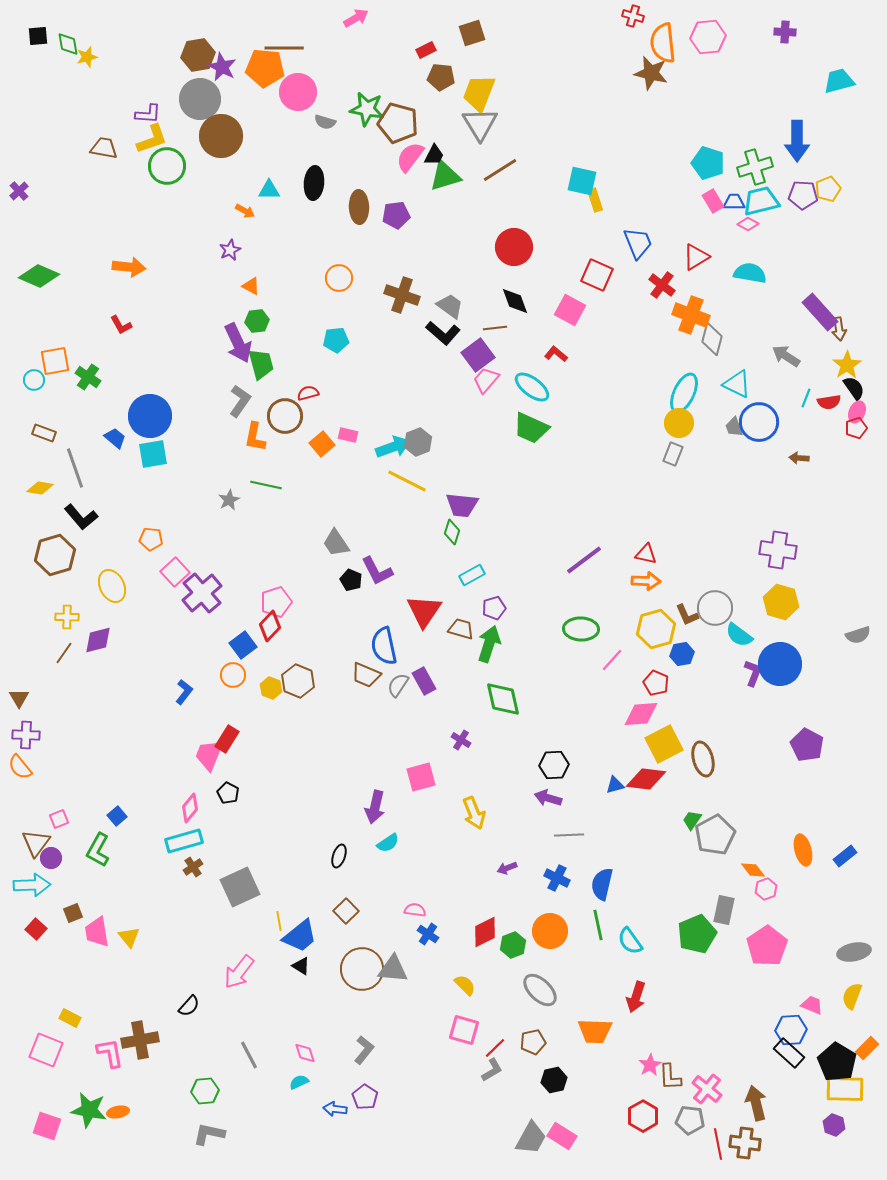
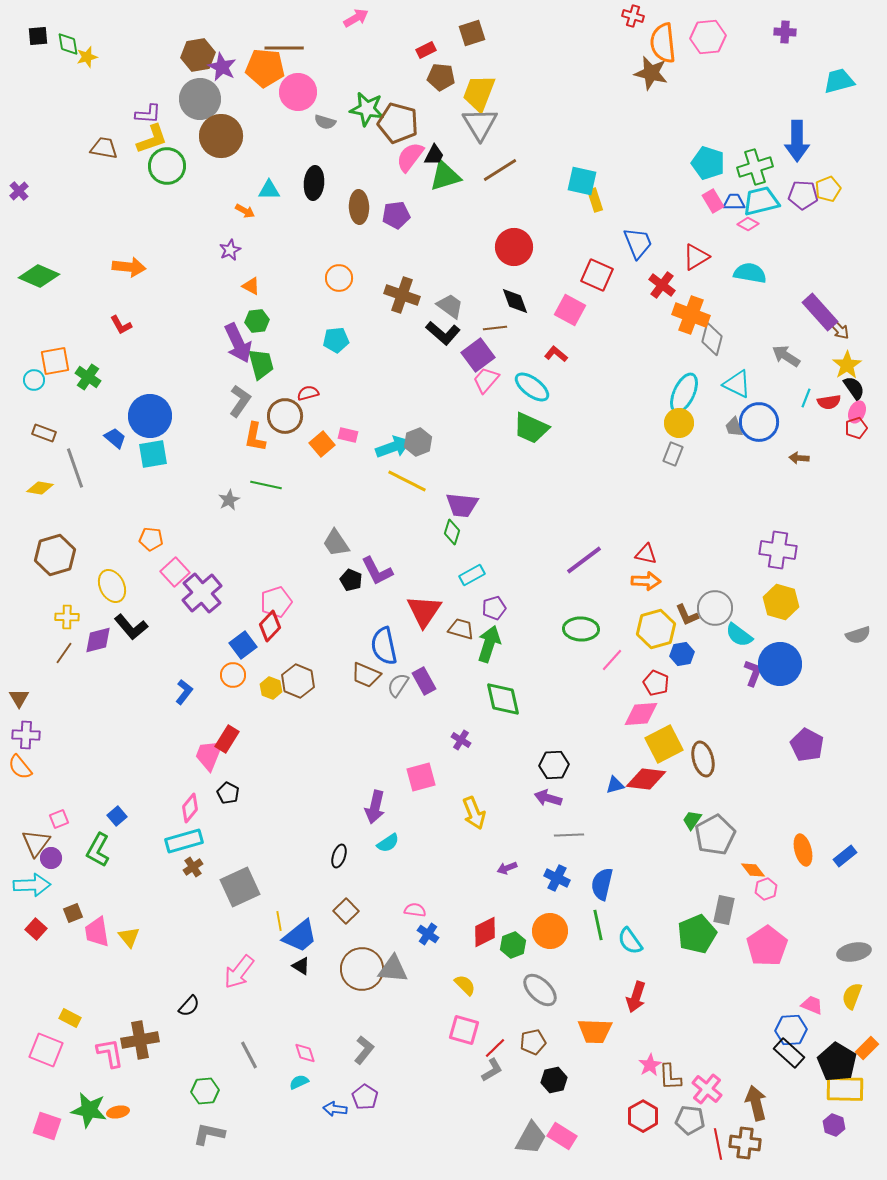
brown arrow at (839, 329): rotated 35 degrees counterclockwise
black L-shape at (81, 517): moved 50 px right, 110 px down
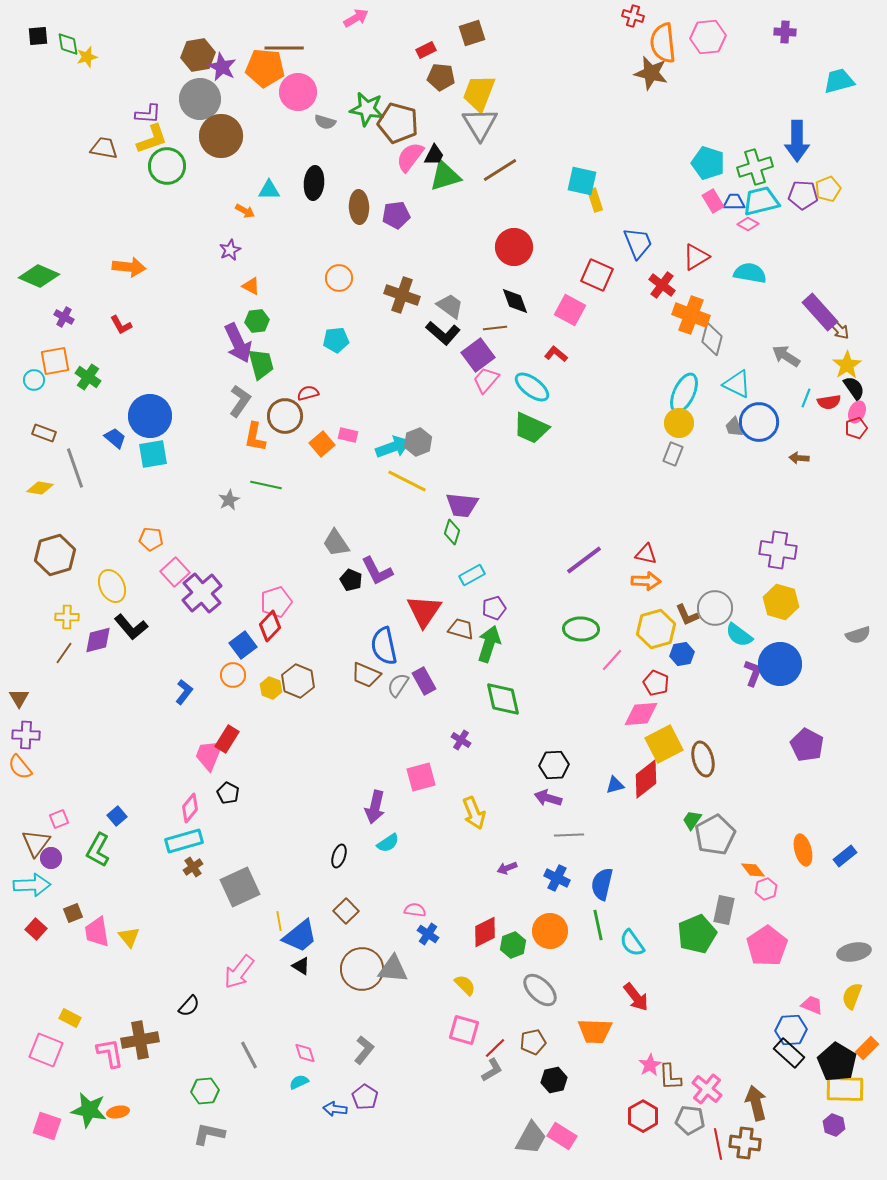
purple cross at (19, 191): moved 45 px right, 126 px down; rotated 18 degrees counterclockwise
red diamond at (646, 779): rotated 45 degrees counterclockwise
cyan semicircle at (630, 941): moved 2 px right, 2 px down
red arrow at (636, 997): rotated 56 degrees counterclockwise
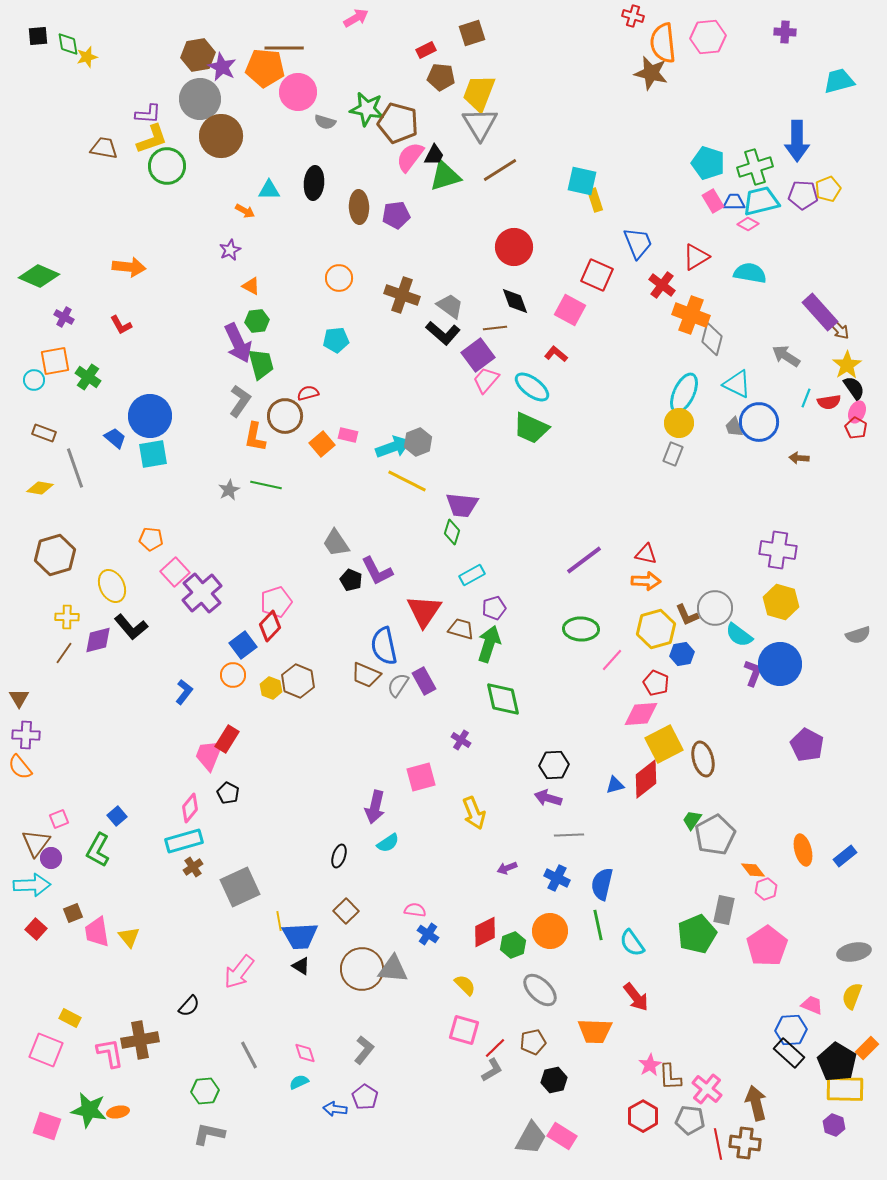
red pentagon at (856, 428): rotated 25 degrees counterclockwise
gray star at (229, 500): moved 10 px up
blue trapezoid at (300, 936): rotated 36 degrees clockwise
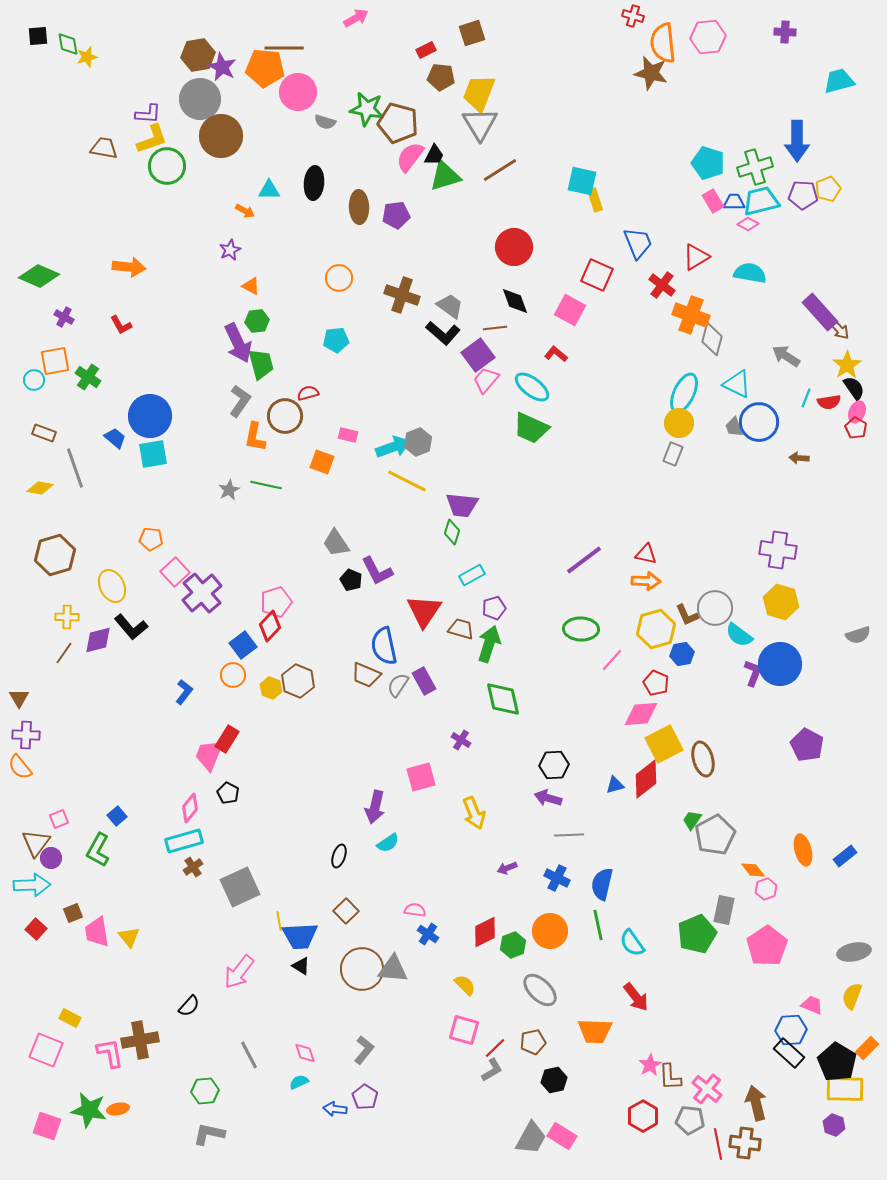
orange square at (322, 444): moved 18 px down; rotated 30 degrees counterclockwise
orange ellipse at (118, 1112): moved 3 px up
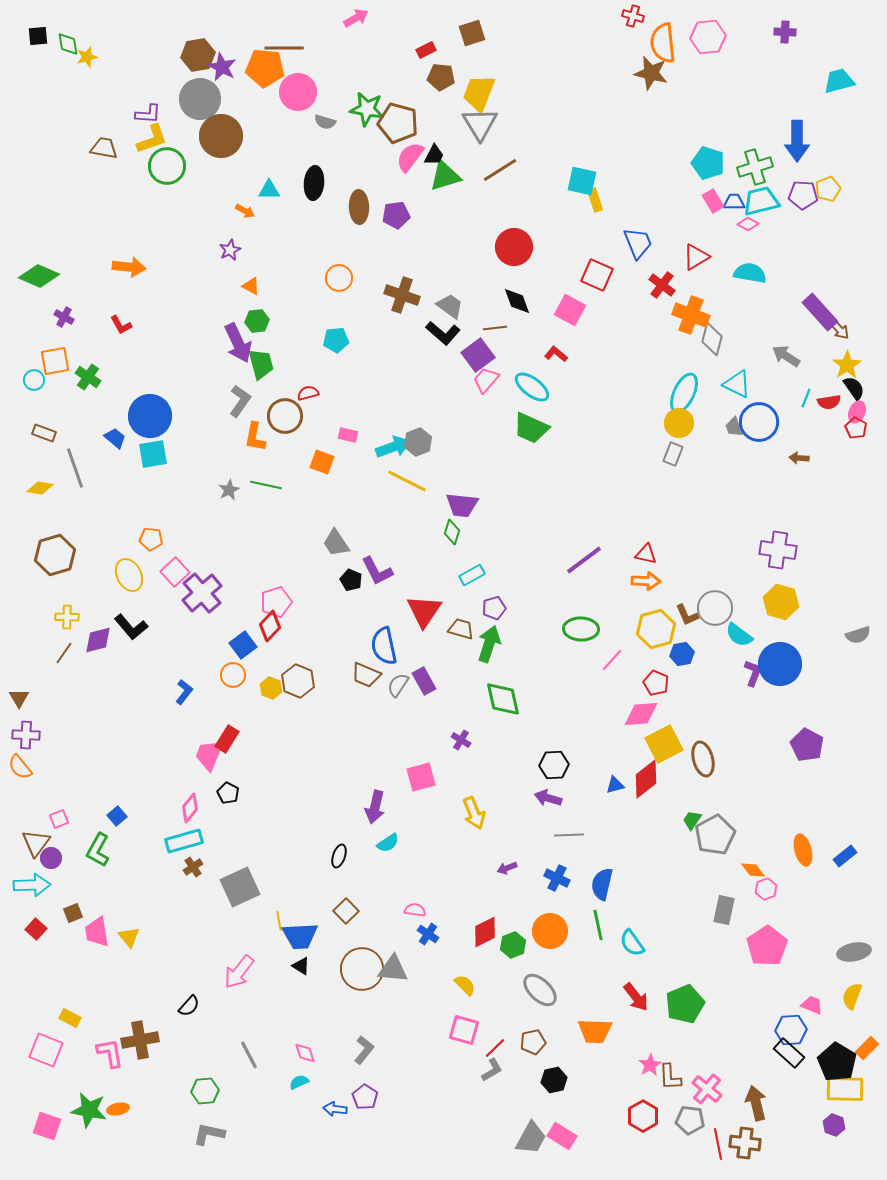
black diamond at (515, 301): moved 2 px right
yellow ellipse at (112, 586): moved 17 px right, 11 px up
green pentagon at (697, 934): moved 12 px left, 70 px down
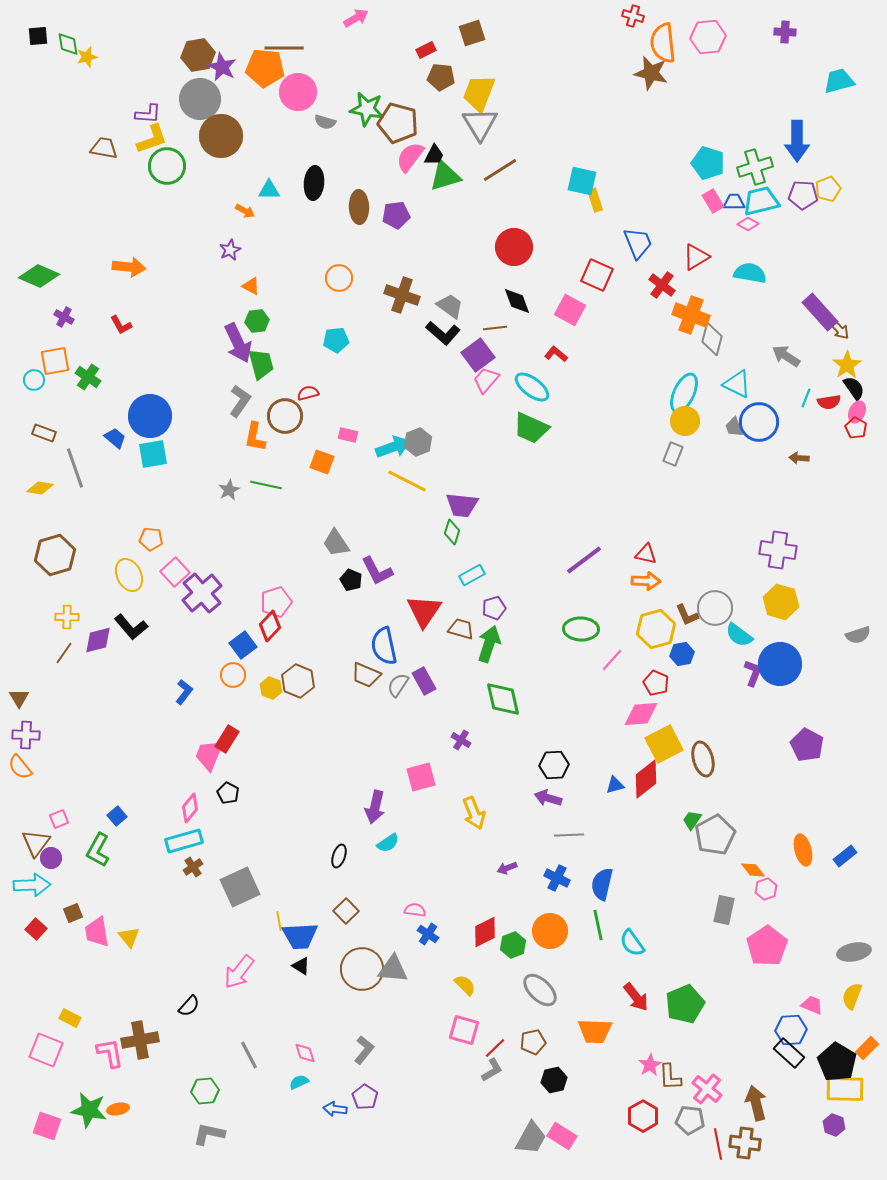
yellow circle at (679, 423): moved 6 px right, 2 px up
